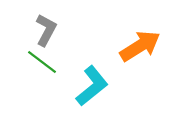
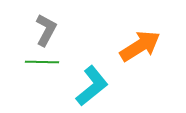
green line: rotated 36 degrees counterclockwise
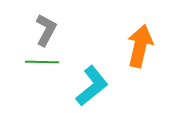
orange arrow: rotated 45 degrees counterclockwise
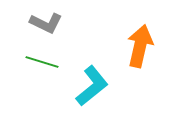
gray L-shape: moved 7 px up; rotated 88 degrees clockwise
green line: rotated 16 degrees clockwise
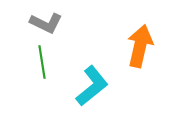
green line: rotated 64 degrees clockwise
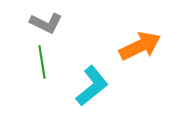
orange arrow: rotated 51 degrees clockwise
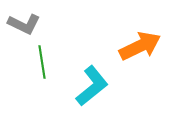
gray L-shape: moved 22 px left, 1 px down
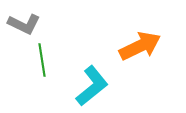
green line: moved 2 px up
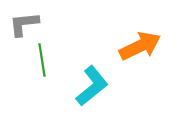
gray L-shape: rotated 148 degrees clockwise
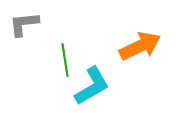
green line: moved 23 px right
cyan L-shape: rotated 9 degrees clockwise
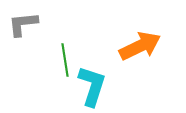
gray L-shape: moved 1 px left
cyan L-shape: rotated 42 degrees counterclockwise
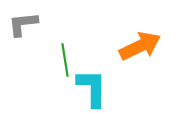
cyan L-shape: moved 2 px down; rotated 18 degrees counterclockwise
